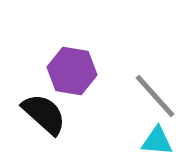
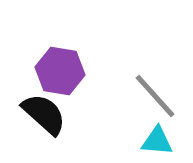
purple hexagon: moved 12 px left
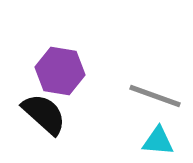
gray line: rotated 28 degrees counterclockwise
cyan triangle: moved 1 px right
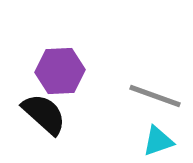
purple hexagon: rotated 12 degrees counterclockwise
cyan triangle: rotated 24 degrees counterclockwise
